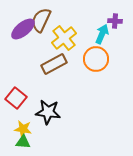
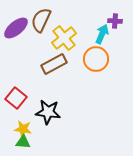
purple ellipse: moved 7 px left, 1 px up
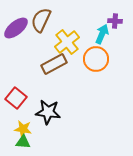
yellow cross: moved 3 px right, 4 px down
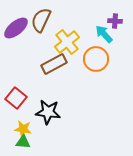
cyan arrow: moved 2 px right; rotated 66 degrees counterclockwise
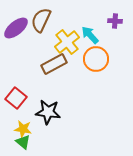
cyan arrow: moved 14 px left, 1 px down
green triangle: rotated 35 degrees clockwise
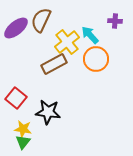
green triangle: rotated 28 degrees clockwise
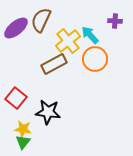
yellow cross: moved 1 px right, 1 px up
orange circle: moved 1 px left
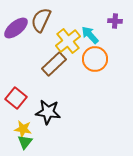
brown rectangle: rotated 15 degrees counterclockwise
green triangle: moved 2 px right
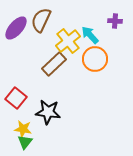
purple ellipse: rotated 10 degrees counterclockwise
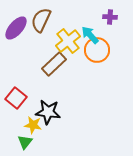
purple cross: moved 5 px left, 4 px up
orange circle: moved 2 px right, 9 px up
yellow star: moved 10 px right, 4 px up
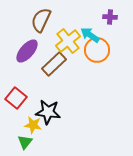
purple ellipse: moved 11 px right, 23 px down
cyan arrow: rotated 12 degrees counterclockwise
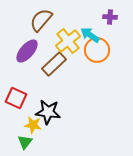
brown semicircle: rotated 15 degrees clockwise
red square: rotated 15 degrees counterclockwise
